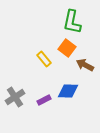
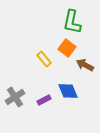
blue diamond: rotated 65 degrees clockwise
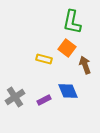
yellow rectangle: rotated 35 degrees counterclockwise
brown arrow: rotated 42 degrees clockwise
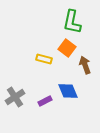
purple rectangle: moved 1 px right, 1 px down
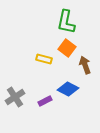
green L-shape: moved 6 px left
blue diamond: moved 2 px up; rotated 40 degrees counterclockwise
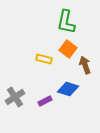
orange square: moved 1 px right, 1 px down
blue diamond: rotated 10 degrees counterclockwise
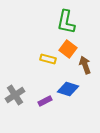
yellow rectangle: moved 4 px right
gray cross: moved 2 px up
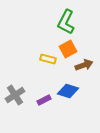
green L-shape: rotated 15 degrees clockwise
orange square: rotated 24 degrees clockwise
brown arrow: moved 1 px left; rotated 90 degrees clockwise
blue diamond: moved 2 px down
purple rectangle: moved 1 px left, 1 px up
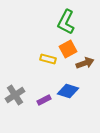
brown arrow: moved 1 px right, 2 px up
